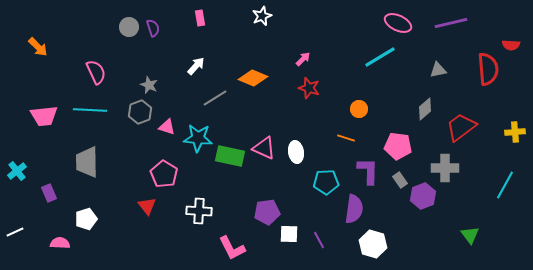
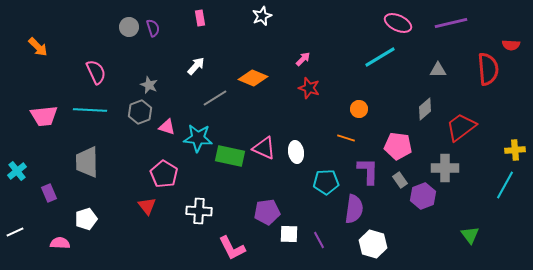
gray triangle at (438, 70): rotated 12 degrees clockwise
yellow cross at (515, 132): moved 18 px down
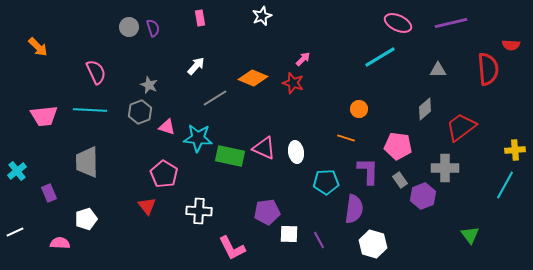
red star at (309, 88): moved 16 px left, 5 px up
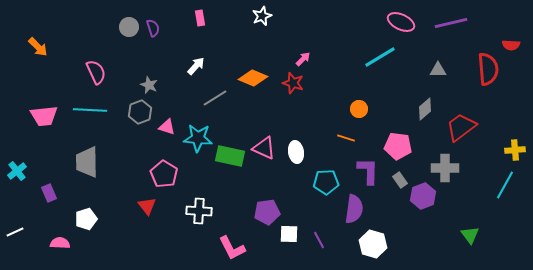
pink ellipse at (398, 23): moved 3 px right, 1 px up
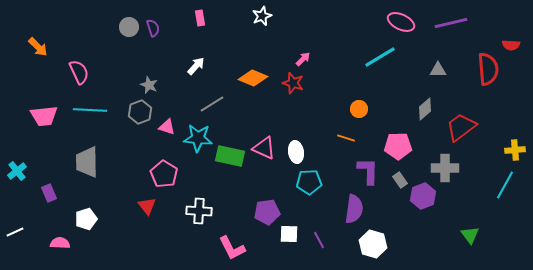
pink semicircle at (96, 72): moved 17 px left
gray line at (215, 98): moved 3 px left, 6 px down
pink pentagon at (398, 146): rotated 8 degrees counterclockwise
cyan pentagon at (326, 182): moved 17 px left
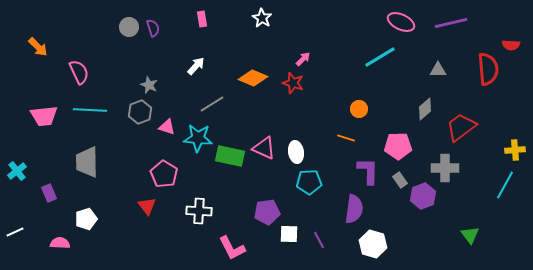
white star at (262, 16): moved 2 px down; rotated 18 degrees counterclockwise
pink rectangle at (200, 18): moved 2 px right, 1 px down
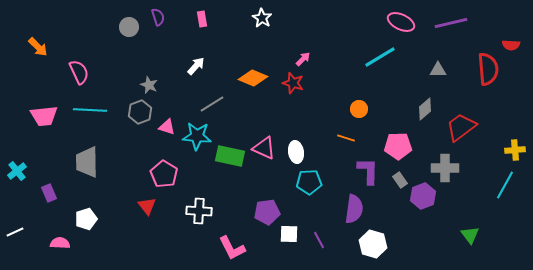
purple semicircle at (153, 28): moved 5 px right, 11 px up
cyan star at (198, 138): moved 1 px left, 2 px up
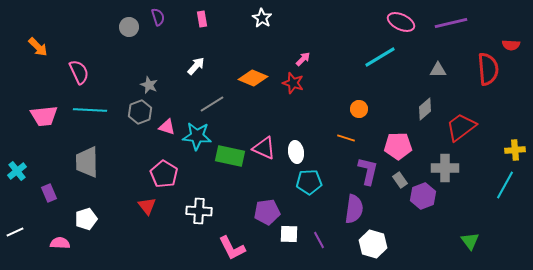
purple L-shape at (368, 171): rotated 12 degrees clockwise
green triangle at (470, 235): moved 6 px down
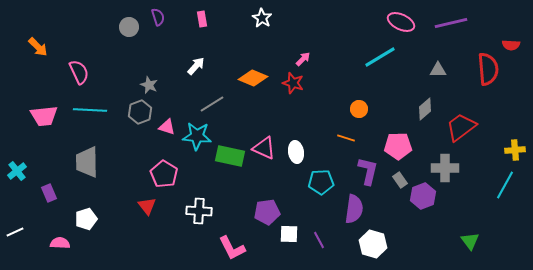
cyan pentagon at (309, 182): moved 12 px right
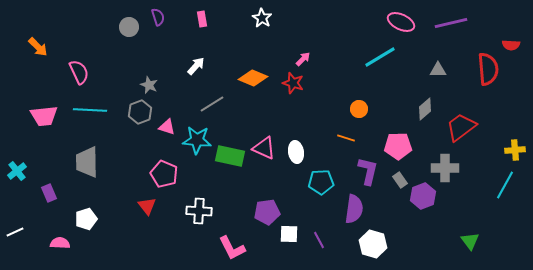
cyan star at (197, 136): moved 4 px down
pink pentagon at (164, 174): rotated 8 degrees counterclockwise
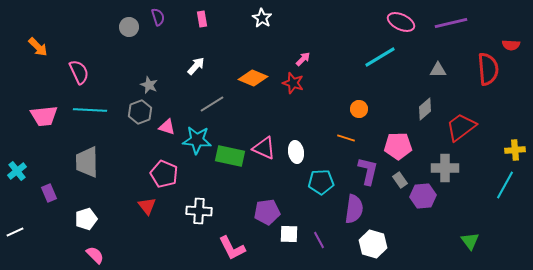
purple hexagon at (423, 196): rotated 15 degrees clockwise
pink semicircle at (60, 243): moved 35 px right, 12 px down; rotated 42 degrees clockwise
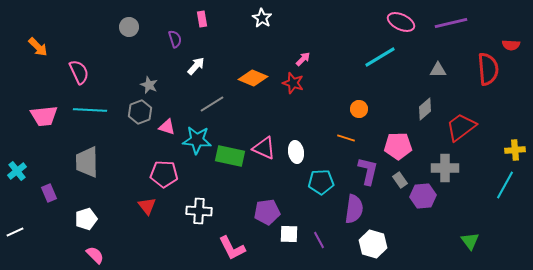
purple semicircle at (158, 17): moved 17 px right, 22 px down
pink pentagon at (164, 174): rotated 20 degrees counterclockwise
